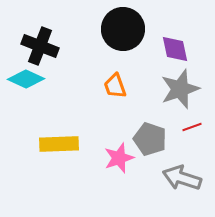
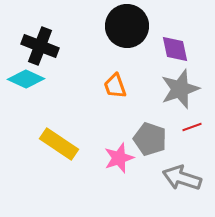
black circle: moved 4 px right, 3 px up
yellow rectangle: rotated 36 degrees clockwise
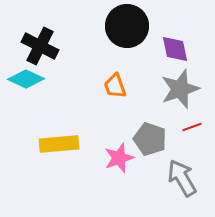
black cross: rotated 6 degrees clockwise
yellow rectangle: rotated 39 degrees counterclockwise
gray arrow: rotated 42 degrees clockwise
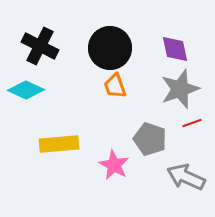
black circle: moved 17 px left, 22 px down
cyan diamond: moved 11 px down
red line: moved 4 px up
pink star: moved 5 px left, 7 px down; rotated 24 degrees counterclockwise
gray arrow: moved 4 px right, 1 px up; rotated 36 degrees counterclockwise
